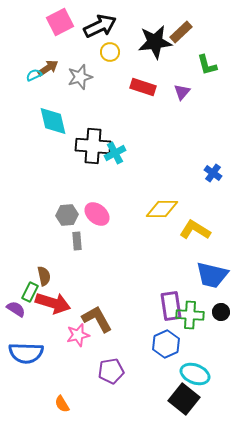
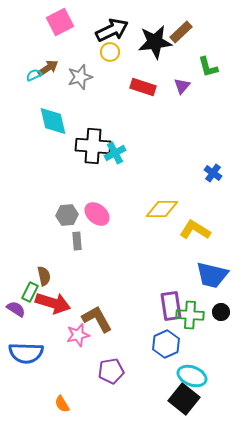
black arrow: moved 12 px right, 4 px down
green L-shape: moved 1 px right, 2 px down
purple triangle: moved 6 px up
cyan ellipse: moved 3 px left, 2 px down
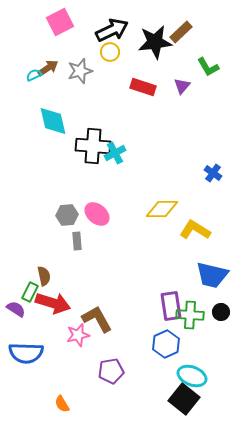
green L-shape: rotated 15 degrees counterclockwise
gray star: moved 6 px up
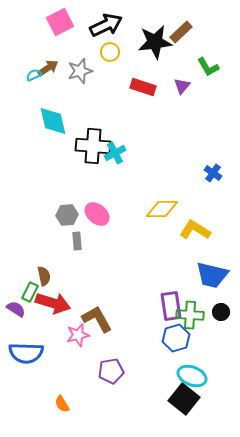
black arrow: moved 6 px left, 5 px up
blue hexagon: moved 10 px right, 6 px up; rotated 8 degrees clockwise
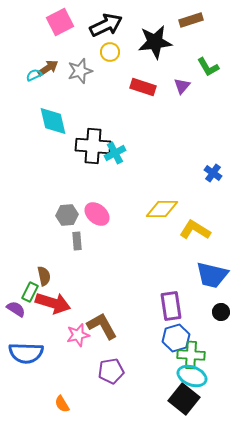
brown rectangle: moved 10 px right, 12 px up; rotated 25 degrees clockwise
green cross: moved 1 px right, 40 px down
brown L-shape: moved 5 px right, 7 px down
